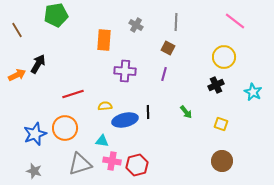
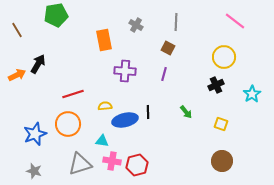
orange rectangle: rotated 15 degrees counterclockwise
cyan star: moved 1 px left, 2 px down; rotated 12 degrees clockwise
orange circle: moved 3 px right, 4 px up
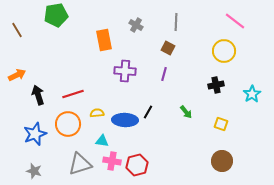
yellow circle: moved 6 px up
black arrow: moved 31 px down; rotated 48 degrees counterclockwise
black cross: rotated 14 degrees clockwise
yellow semicircle: moved 8 px left, 7 px down
black line: rotated 32 degrees clockwise
blue ellipse: rotated 15 degrees clockwise
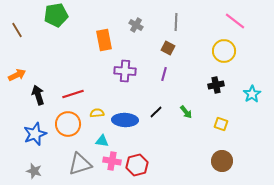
black line: moved 8 px right; rotated 16 degrees clockwise
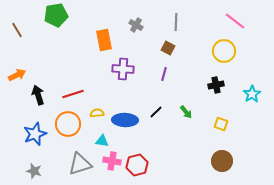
purple cross: moved 2 px left, 2 px up
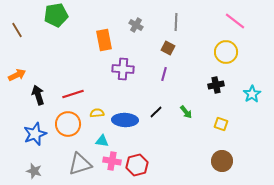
yellow circle: moved 2 px right, 1 px down
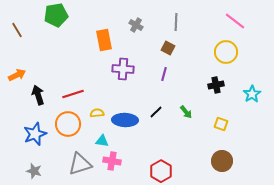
red hexagon: moved 24 px right, 6 px down; rotated 15 degrees counterclockwise
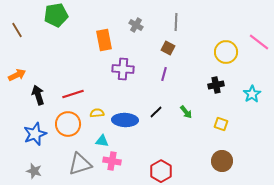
pink line: moved 24 px right, 21 px down
